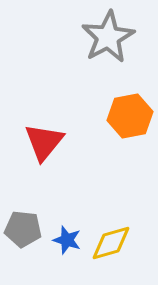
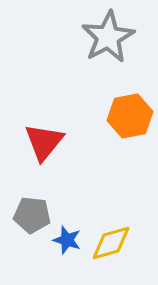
gray pentagon: moved 9 px right, 14 px up
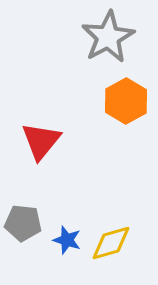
orange hexagon: moved 4 px left, 15 px up; rotated 18 degrees counterclockwise
red triangle: moved 3 px left, 1 px up
gray pentagon: moved 9 px left, 8 px down
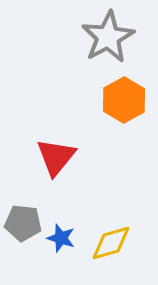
orange hexagon: moved 2 px left, 1 px up
red triangle: moved 15 px right, 16 px down
blue star: moved 6 px left, 2 px up
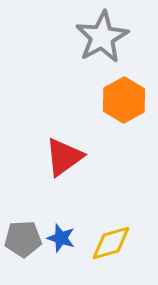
gray star: moved 6 px left
red triangle: moved 8 px right; rotated 15 degrees clockwise
gray pentagon: moved 16 px down; rotated 9 degrees counterclockwise
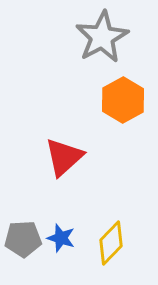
orange hexagon: moved 1 px left
red triangle: rotated 6 degrees counterclockwise
yellow diamond: rotated 30 degrees counterclockwise
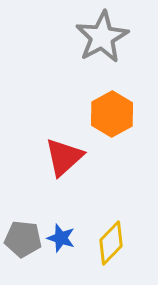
orange hexagon: moved 11 px left, 14 px down
gray pentagon: rotated 9 degrees clockwise
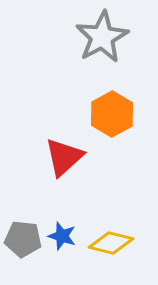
blue star: moved 1 px right, 2 px up
yellow diamond: rotated 60 degrees clockwise
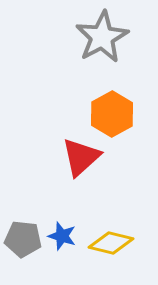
red triangle: moved 17 px right
